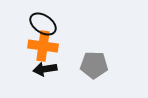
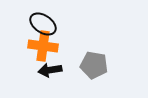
gray pentagon: rotated 8 degrees clockwise
black arrow: moved 5 px right, 1 px down
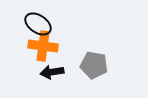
black ellipse: moved 5 px left
black arrow: moved 2 px right, 2 px down
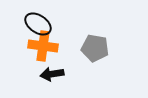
gray pentagon: moved 1 px right, 17 px up
black arrow: moved 2 px down
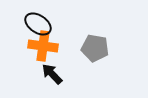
black arrow: rotated 55 degrees clockwise
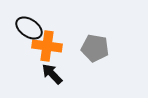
black ellipse: moved 9 px left, 4 px down
orange cross: moved 4 px right
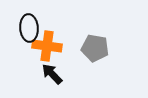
black ellipse: rotated 52 degrees clockwise
